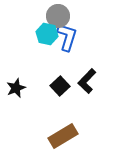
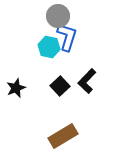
cyan hexagon: moved 2 px right, 13 px down
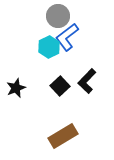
blue L-shape: rotated 144 degrees counterclockwise
cyan hexagon: rotated 20 degrees clockwise
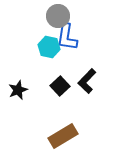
blue L-shape: rotated 44 degrees counterclockwise
cyan hexagon: rotated 20 degrees counterclockwise
black star: moved 2 px right, 2 px down
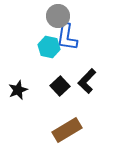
brown rectangle: moved 4 px right, 6 px up
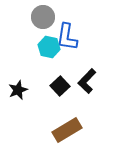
gray circle: moved 15 px left, 1 px down
